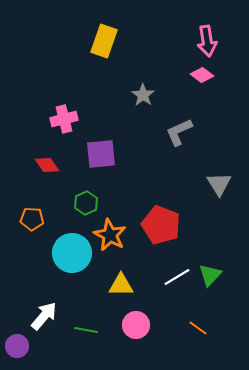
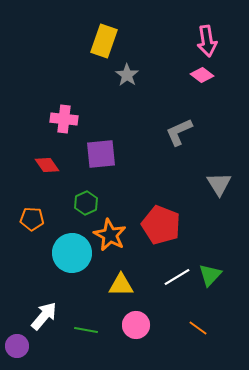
gray star: moved 16 px left, 20 px up
pink cross: rotated 20 degrees clockwise
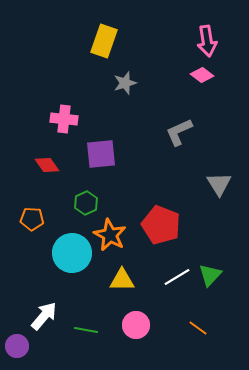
gray star: moved 2 px left, 8 px down; rotated 20 degrees clockwise
yellow triangle: moved 1 px right, 5 px up
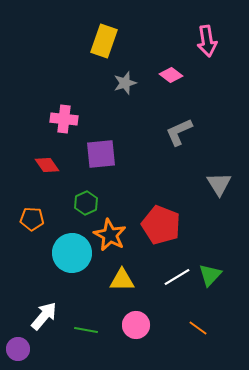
pink diamond: moved 31 px left
purple circle: moved 1 px right, 3 px down
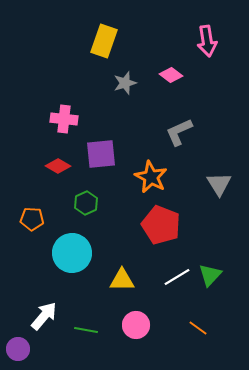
red diamond: moved 11 px right, 1 px down; rotated 25 degrees counterclockwise
orange star: moved 41 px right, 58 px up
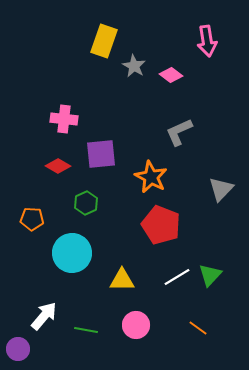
gray star: moved 9 px right, 17 px up; rotated 25 degrees counterclockwise
gray triangle: moved 2 px right, 5 px down; rotated 16 degrees clockwise
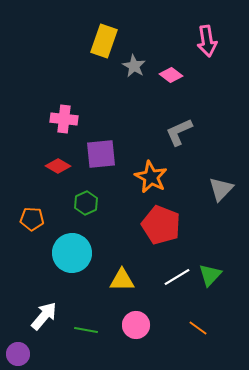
purple circle: moved 5 px down
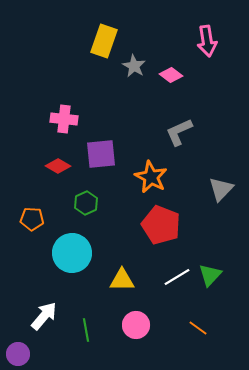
green line: rotated 70 degrees clockwise
